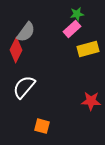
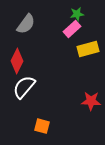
gray semicircle: moved 8 px up
red diamond: moved 1 px right, 11 px down
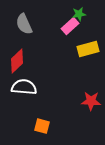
green star: moved 2 px right
gray semicircle: moved 2 px left; rotated 120 degrees clockwise
pink rectangle: moved 2 px left, 3 px up
red diamond: rotated 20 degrees clockwise
white semicircle: rotated 55 degrees clockwise
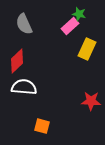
green star: rotated 24 degrees clockwise
yellow rectangle: moved 1 px left; rotated 50 degrees counterclockwise
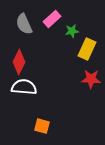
green star: moved 7 px left, 17 px down; rotated 24 degrees counterclockwise
pink rectangle: moved 18 px left, 7 px up
red diamond: moved 2 px right, 1 px down; rotated 20 degrees counterclockwise
red star: moved 22 px up
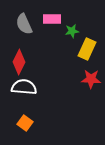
pink rectangle: rotated 42 degrees clockwise
orange square: moved 17 px left, 3 px up; rotated 21 degrees clockwise
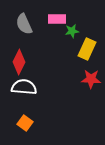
pink rectangle: moved 5 px right
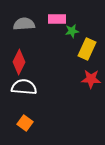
gray semicircle: rotated 110 degrees clockwise
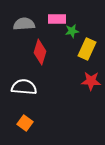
red diamond: moved 21 px right, 10 px up; rotated 10 degrees counterclockwise
red star: moved 2 px down
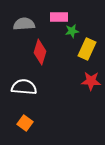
pink rectangle: moved 2 px right, 2 px up
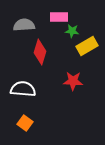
gray semicircle: moved 1 px down
green star: rotated 16 degrees clockwise
yellow rectangle: moved 3 px up; rotated 35 degrees clockwise
red star: moved 18 px left
white semicircle: moved 1 px left, 2 px down
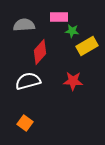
red diamond: rotated 25 degrees clockwise
white semicircle: moved 5 px right, 8 px up; rotated 20 degrees counterclockwise
